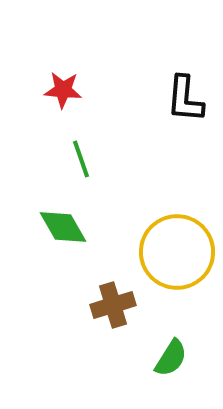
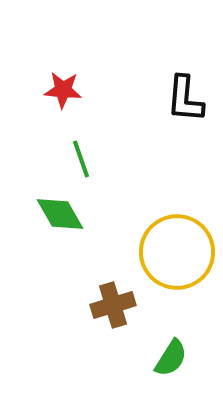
green diamond: moved 3 px left, 13 px up
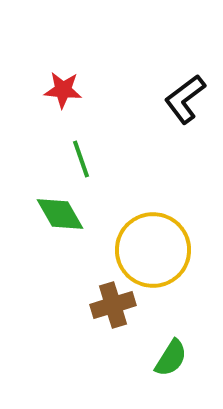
black L-shape: rotated 48 degrees clockwise
yellow circle: moved 24 px left, 2 px up
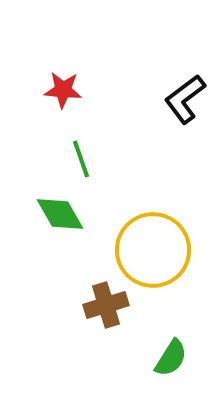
brown cross: moved 7 px left
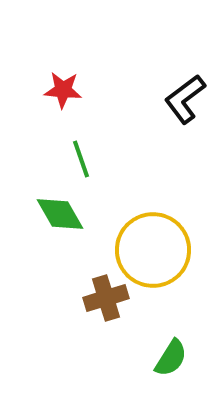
brown cross: moved 7 px up
